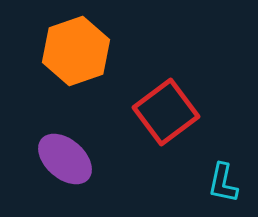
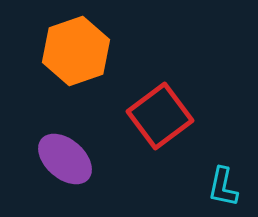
red square: moved 6 px left, 4 px down
cyan L-shape: moved 4 px down
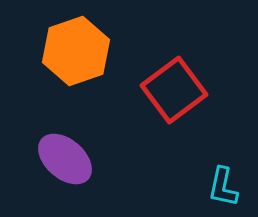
red square: moved 14 px right, 26 px up
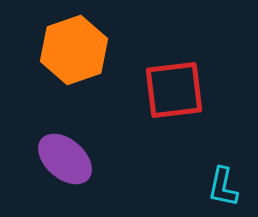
orange hexagon: moved 2 px left, 1 px up
red square: rotated 30 degrees clockwise
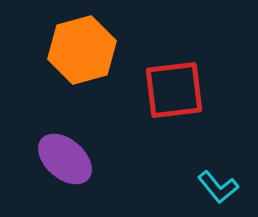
orange hexagon: moved 8 px right; rotated 4 degrees clockwise
cyan L-shape: moved 5 px left; rotated 51 degrees counterclockwise
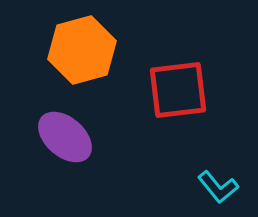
red square: moved 4 px right
purple ellipse: moved 22 px up
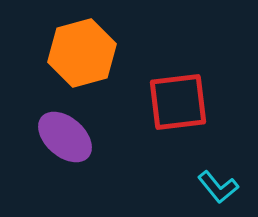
orange hexagon: moved 3 px down
red square: moved 12 px down
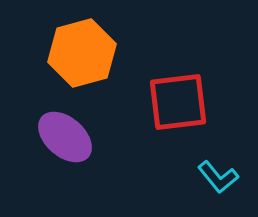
cyan L-shape: moved 10 px up
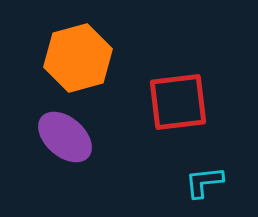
orange hexagon: moved 4 px left, 5 px down
cyan L-shape: moved 14 px left, 5 px down; rotated 123 degrees clockwise
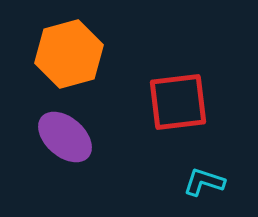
orange hexagon: moved 9 px left, 4 px up
cyan L-shape: rotated 24 degrees clockwise
